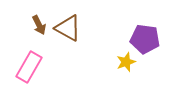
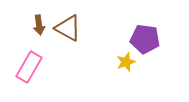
brown arrow: rotated 18 degrees clockwise
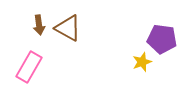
purple pentagon: moved 17 px right
yellow star: moved 16 px right
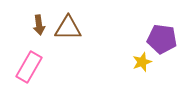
brown triangle: rotated 28 degrees counterclockwise
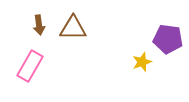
brown triangle: moved 5 px right
purple pentagon: moved 6 px right
pink rectangle: moved 1 px right, 1 px up
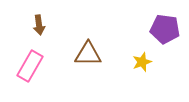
brown triangle: moved 15 px right, 26 px down
purple pentagon: moved 3 px left, 10 px up
